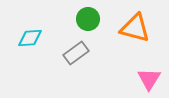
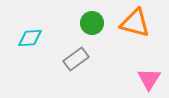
green circle: moved 4 px right, 4 px down
orange triangle: moved 5 px up
gray rectangle: moved 6 px down
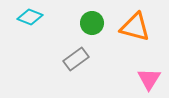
orange triangle: moved 4 px down
cyan diamond: moved 21 px up; rotated 25 degrees clockwise
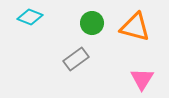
pink triangle: moved 7 px left
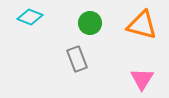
green circle: moved 2 px left
orange triangle: moved 7 px right, 2 px up
gray rectangle: moved 1 px right; rotated 75 degrees counterclockwise
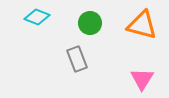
cyan diamond: moved 7 px right
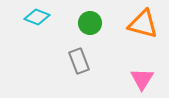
orange triangle: moved 1 px right, 1 px up
gray rectangle: moved 2 px right, 2 px down
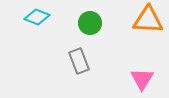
orange triangle: moved 5 px right, 4 px up; rotated 12 degrees counterclockwise
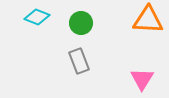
green circle: moved 9 px left
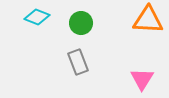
gray rectangle: moved 1 px left, 1 px down
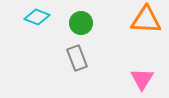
orange triangle: moved 2 px left
gray rectangle: moved 1 px left, 4 px up
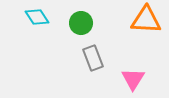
cyan diamond: rotated 35 degrees clockwise
gray rectangle: moved 16 px right
pink triangle: moved 9 px left
